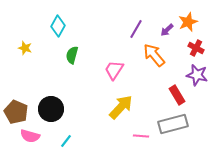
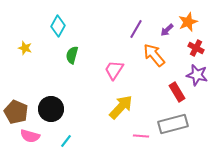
red rectangle: moved 3 px up
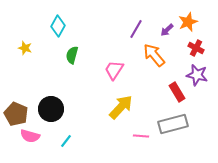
brown pentagon: moved 2 px down
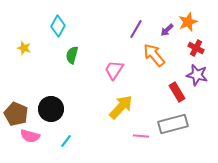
yellow star: moved 1 px left
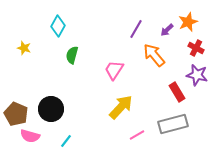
pink line: moved 4 px left, 1 px up; rotated 35 degrees counterclockwise
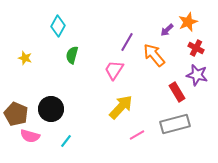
purple line: moved 9 px left, 13 px down
yellow star: moved 1 px right, 10 px down
gray rectangle: moved 2 px right
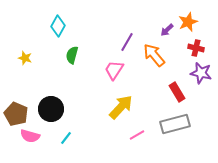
red cross: rotated 14 degrees counterclockwise
purple star: moved 4 px right, 2 px up
cyan line: moved 3 px up
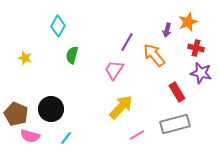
purple arrow: rotated 32 degrees counterclockwise
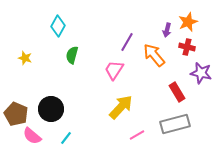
red cross: moved 9 px left, 1 px up
pink semicircle: moved 2 px right; rotated 24 degrees clockwise
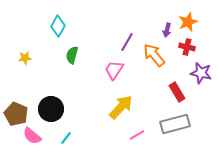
yellow star: rotated 24 degrees counterclockwise
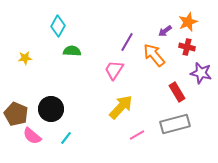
purple arrow: moved 2 px left, 1 px down; rotated 40 degrees clockwise
green semicircle: moved 4 px up; rotated 78 degrees clockwise
